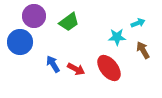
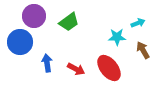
blue arrow: moved 6 px left, 1 px up; rotated 24 degrees clockwise
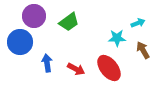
cyan star: moved 1 px down
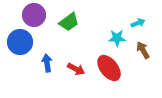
purple circle: moved 1 px up
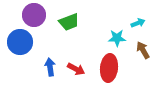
green trapezoid: rotated 15 degrees clockwise
blue arrow: moved 3 px right, 4 px down
red ellipse: rotated 44 degrees clockwise
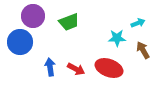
purple circle: moved 1 px left, 1 px down
red ellipse: rotated 76 degrees counterclockwise
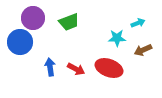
purple circle: moved 2 px down
brown arrow: rotated 84 degrees counterclockwise
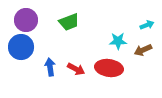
purple circle: moved 7 px left, 2 px down
cyan arrow: moved 9 px right, 2 px down
cyan star: moved 1 px right, 3 px down
blue circle: moved 1 px right, 5 px down
red ellipse: rotated 12 degrees counterclockwise
